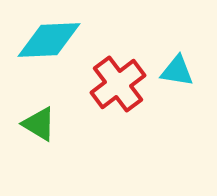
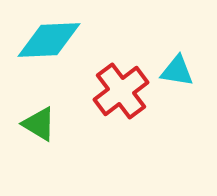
red cross: moved 3 px right, 7 px down
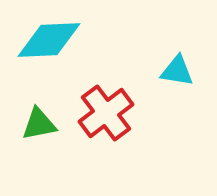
red cross: moved 15 px left, 22 px down
green triangle: rotated 42 degrees counterclockwise
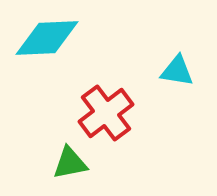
cyan diamond: moved 2 px left, 2 px up
green triangle: moved 31 px right, 39 px down
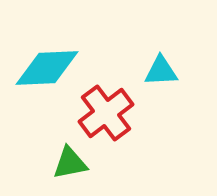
cyan diamond: moved 30 px down
cyan triangle: moved 16 px left; rotated 12 degrees counterclockwise
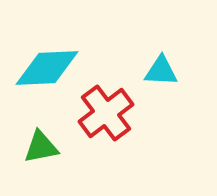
cyan triangle: rotated 6 degrees clockwise
green triangle: moved 29 px left, 16 px up
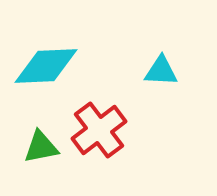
cyan diamond: moved 1 px left, 2 px up
red cross: moved 7 px left, 17 px down
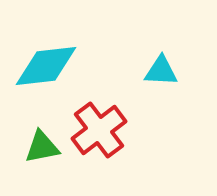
cyan diamond: rotated 4 degrees counterclockwise
green triangle: moved 1 px right
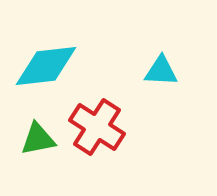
red cross: moved 2 px left, 3 px up; rotated 20 degrees counterclockwise
green triangle: moved 4 px left, 8 px up
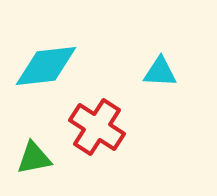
cyan triangle: moved 1 px left, 1 px down
green triangle: moved 4 px left, 19 px down
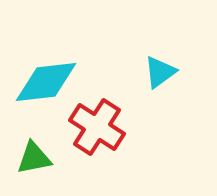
cyan diamond: moved 16 px down
cyan triangle: rotated 39 degrees counterclockwise
